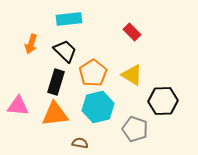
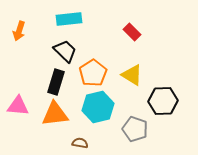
orange arrow: moved 12 px left, 13 px up
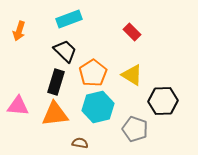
cyan rectangle: rotated 15 degrees counterclockwise
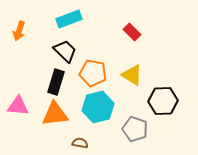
orange pentagon: rotated 28 degrees counterclockwise
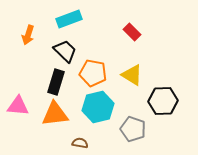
orange arrow: moved 9 px right, 4 px down
gray pentagon: moved 2 px left
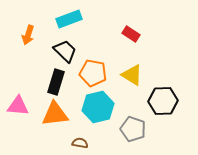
red rectangle: moved 1 px left, 2 px down; rotated 12 degrees counterclockwise
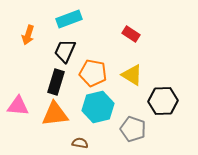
black trapezoid: rotated 110 degrees counterclockwise
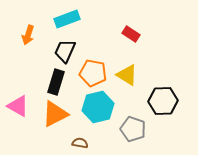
cyan rectangle: moved 2 px left
yellow triangle: moved 5 px left
pink triangle: rotated 25 degrees clockwise
orange triangle: rotated 20 degrees counterclockwise
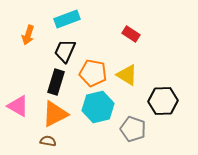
brown semicircle: moved 32 px left, 2 px up
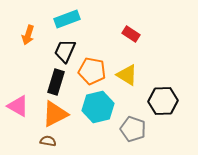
orange pentagon: moved 1 px left, 2 px up
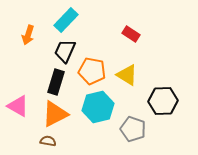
cyan rectangle: moved 1 px left, 1 px down; rotated 25 degrees counterclockwise
